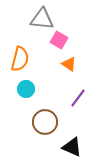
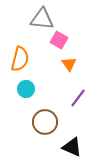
orange triangle: rotated 21 degrees clockwise
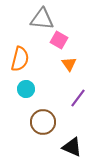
brown circle: moved 2 px left
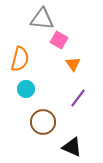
orange triangle: moved 4 px right
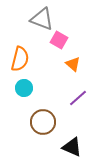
gray triangle: rotated 15 degrees clockwise
orange triangle: rotated 14 degrees counterclockwise
cyan circle: moved 2 px left, 1 px up
purple line: rotated 12 degrees clockwise
